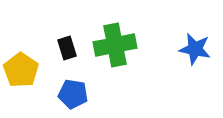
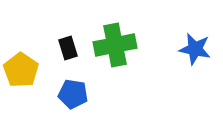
black rectangle: moved 1 px right
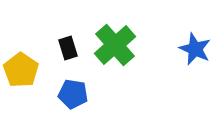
green cross: rotated 30 degrees counterclockwise
blue star: rotated 12 degrees clockwise
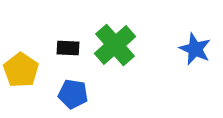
black rectangle: rotated 70 degrees counterclockwise
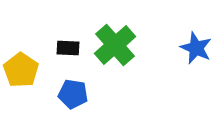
blue star: moved 1 px right, 1 px up
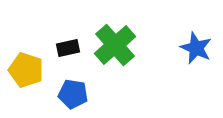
black rectangle: rotated 15 degrees counterclockwise
yellow pentagon: moved 5 px right; rotated 16 degrees counterclockwise
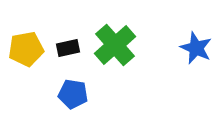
yellow pentagon: moved 21 px up; rotated 28 degrees counterclockwise
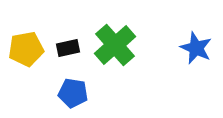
blue pentagon: moved 1 px up
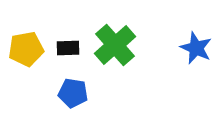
black rectangle: rotated 10 degrees clockwise
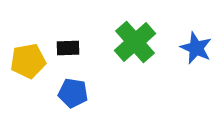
green cross: moved 20 px right, 3 px up
yellow pentagon: moved 2 px right, 12 px down
